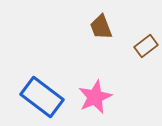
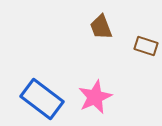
brown rectangle: rotated 55 degrees clockwise
blue rectangle: moved 2 px down
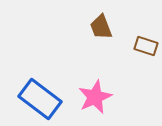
blue rectangle: moved 2 px left
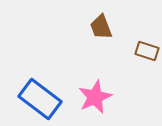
brown rectangle: moved 1 px right, 5 px down
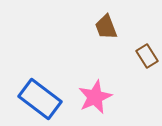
brown trapezoid: moved 5 px right
brown rectangle: moved 5 px down; rotated 40 degrees clockwise
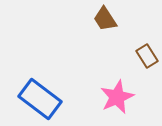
brown trapezoid: moved 1 px left, 8 px up; rotated 12 degrees counterclockwise
pink star: moved 22 px right
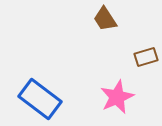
brown rectangle: moved 1 px left, 1 px down; rotated 75 degrees counterclockwise
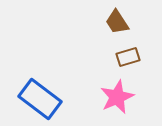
brown trapezoid: moved 12 px right, 3 px down
brown rectangle: moved 18 px left
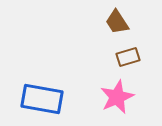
blue rectangle: moved 2 px right; rotated 27 degrees counterclockwise
